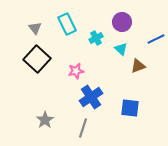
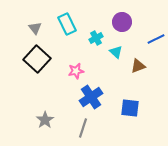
cyan triangle: moved 5 px left, 3 px down
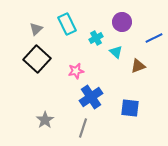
gray triangle: moved 1 px right, 1 px down; rotated 24 degrees clockwise
blue line: moved 2 px left, 1 px up
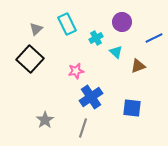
black square: moved 7 px left
blue square: moved 2 px right
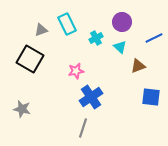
gray triangle: moved 5 px right, 1 px down; rotated 24 degrees clockwise
cyan triangle: moved 4 px right, 5 px up
black square: rotated 12 degrees counterclockwise
blue square: moved 19 px right, 11 px up
gray star: moved 23 px left, 11 px up; rotated 24 degrees counterclockwise
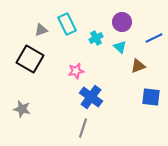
blue cross: rotated 20 degrees counterclockwise
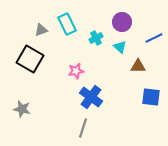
brown triangle: rotated 21 degrees clockwise
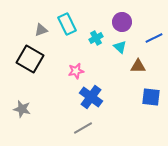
gray line: rotated 42 degrees clockwise
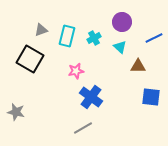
cyan rectangle: moved 12 px down; rotated 40 degrees clockwise
cyan cross: moved 2 px left
gray star: moved 6 px left, 3 px down
